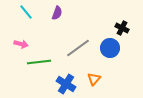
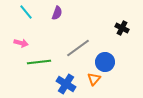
pink arrow: moved 1 px up
blue circle: moved 5 px left, 14 px down
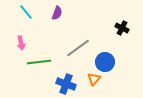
pink arrow: rotated 64 degrees clockwise
blue cross: rotated 12 degrees counterclockwise
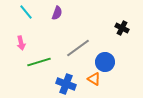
green line: rotated 10 degrees counterclockwise
orange triangle: rotated 40 degrees counterclockwise
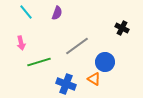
gray line: moved 1 px left, 2 px up
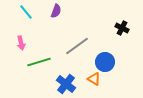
purple semicircle: moved 1 px left, 2 px up
blue cross: rotated 18 degrees clockwise
